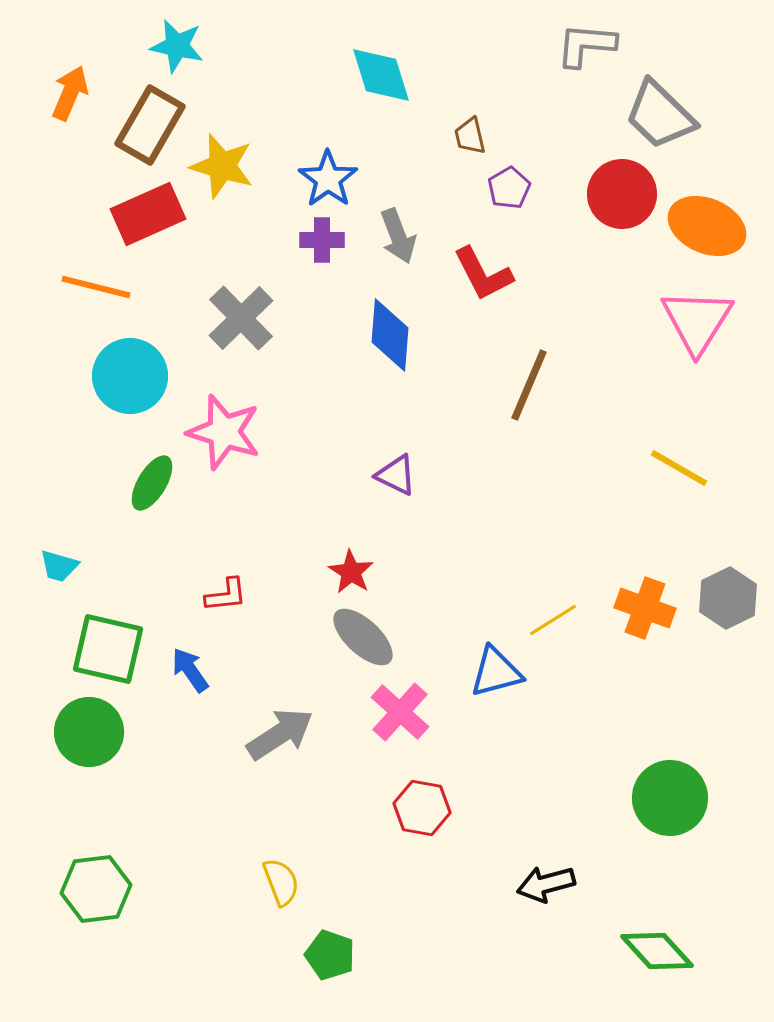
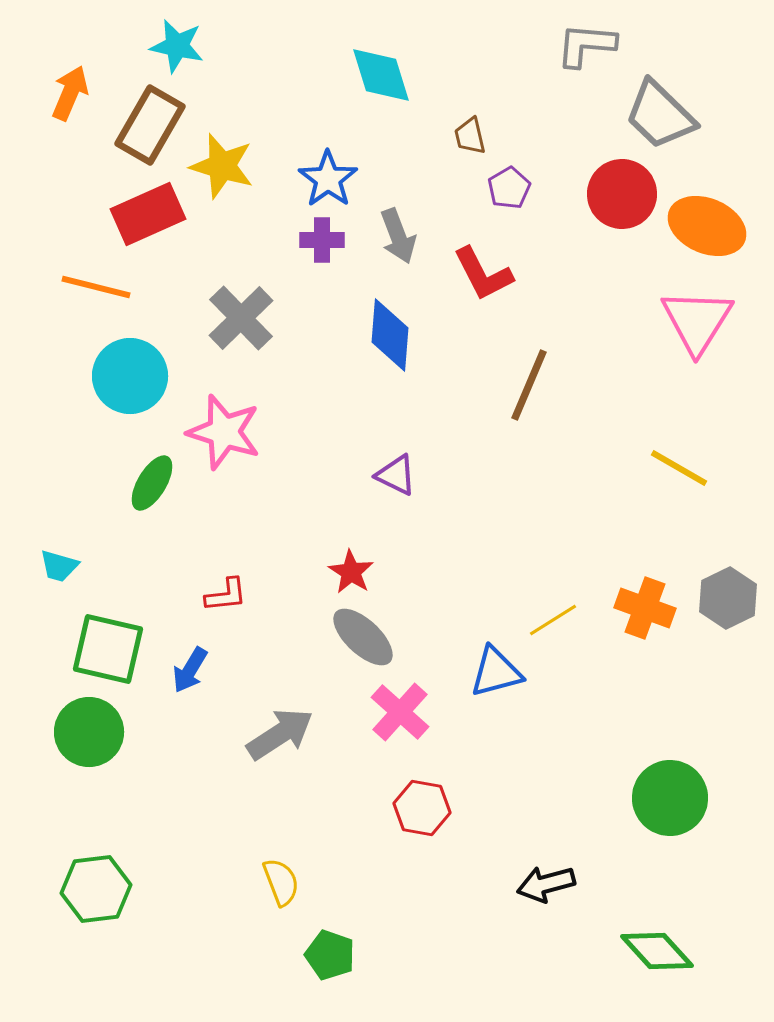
blue arrow at (190, 670): rotated 114 degrees counterclockwise
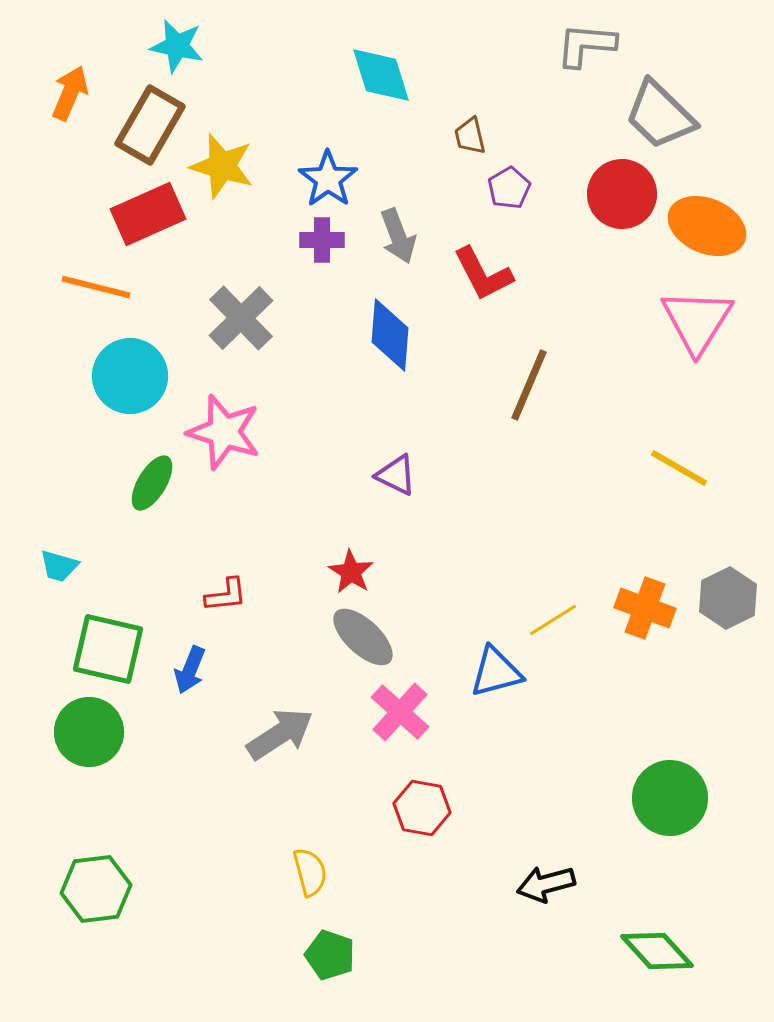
blue arrow at (190, 670): rotated 9 degrees counterclockwise
yellow semicircle at (281, 882): moved 29 px right, 10 px up; rotated 6 degrees clockwise
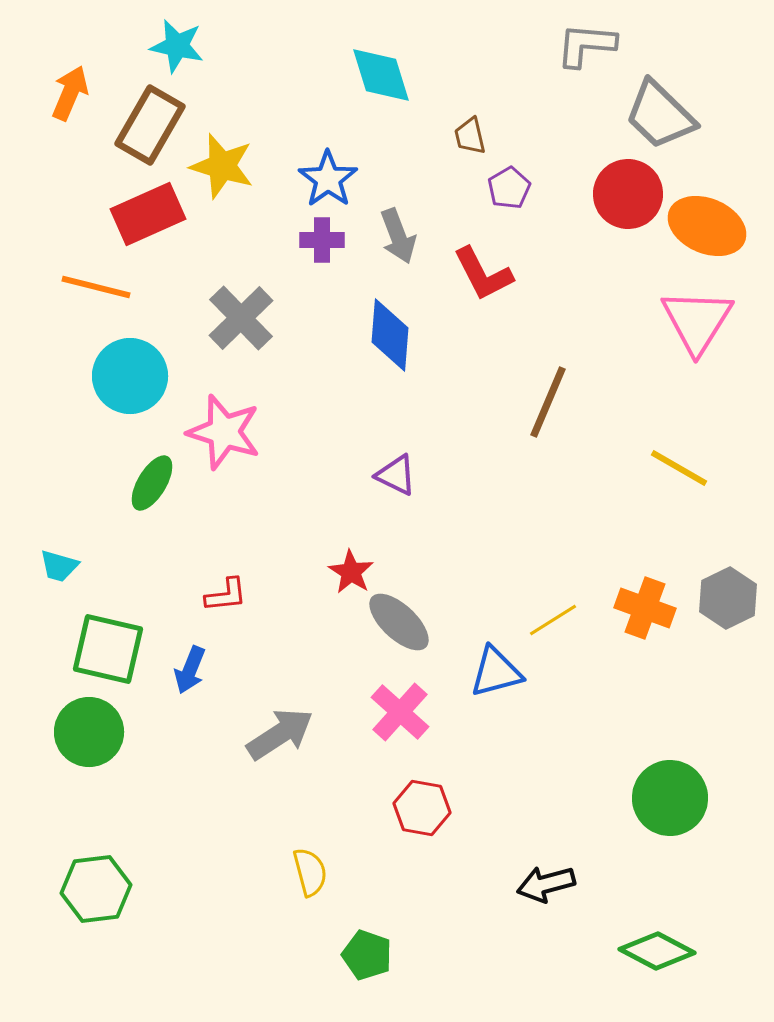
red circle at (622, 194): moved 6 px right
brown line at (529, 385): moved 19 px right, 17 px down
gray ellipse at (363, 637): moved 36 px right, 15 px up
green diamond at (657, 951): rotated 20 degrees counterclockwise
green pentagon at (330, 955): moved 37 px right
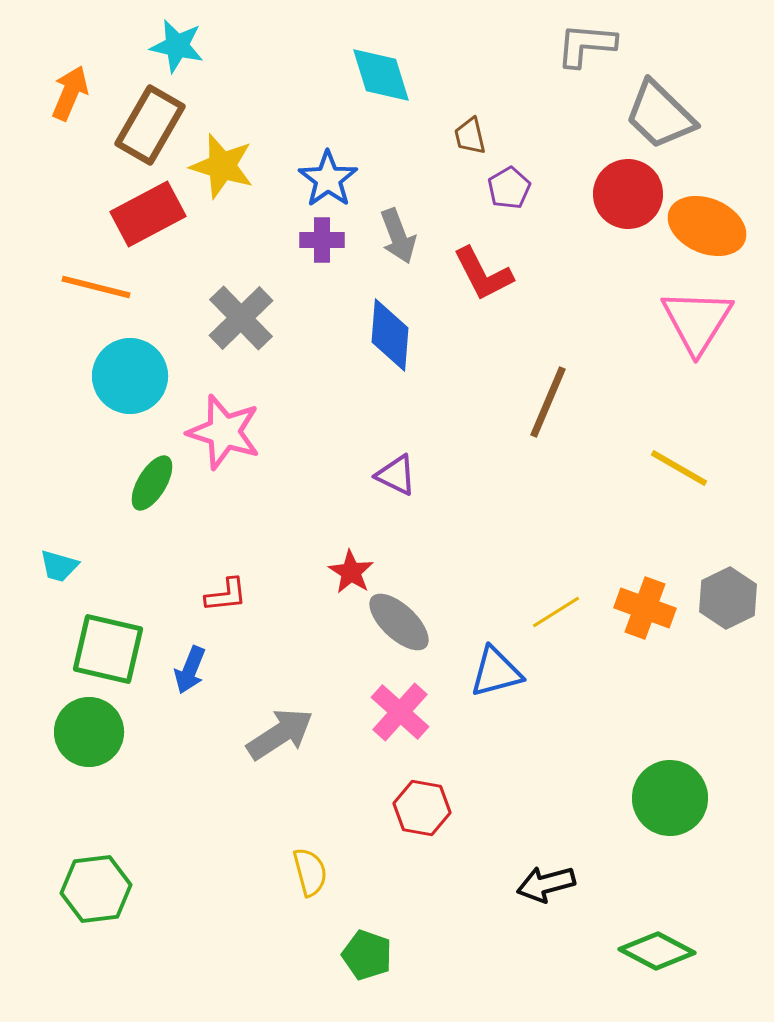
red rectangle at (148, 214): rotated 4 degrees counterclockwise
yellow line at (553, 620): moved 3 px right, 8 px up
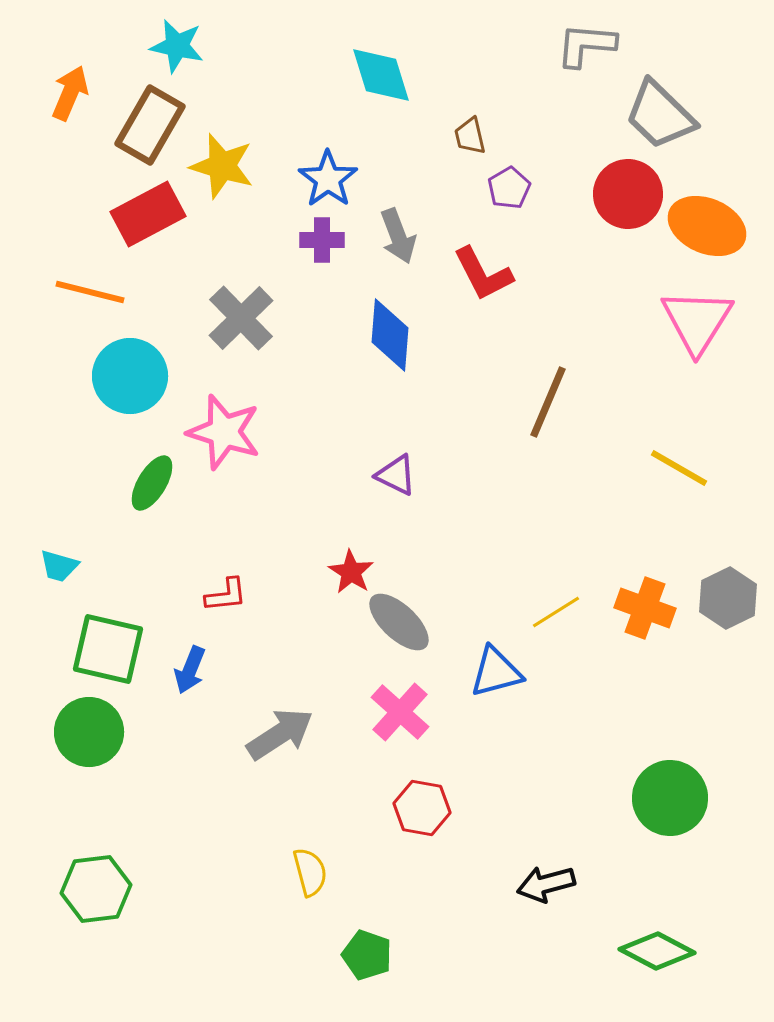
orange line at (96, 287): moved 6 px left, 5 px down
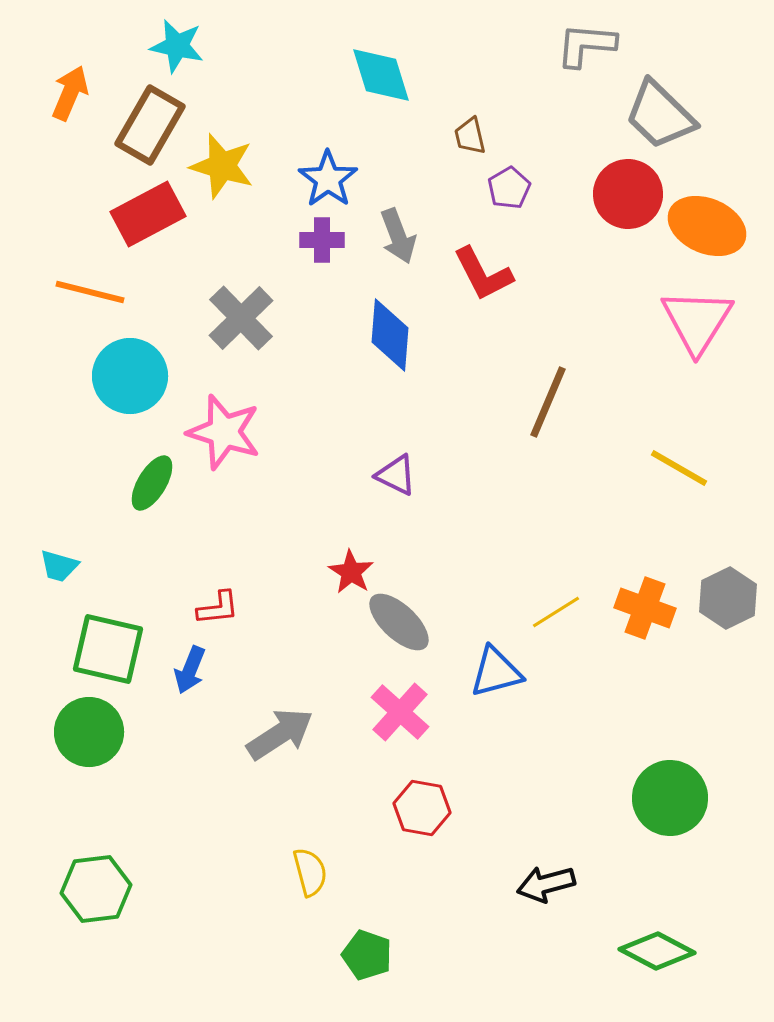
red L-shape at (226, 595): moved 8 px left, 13 px down
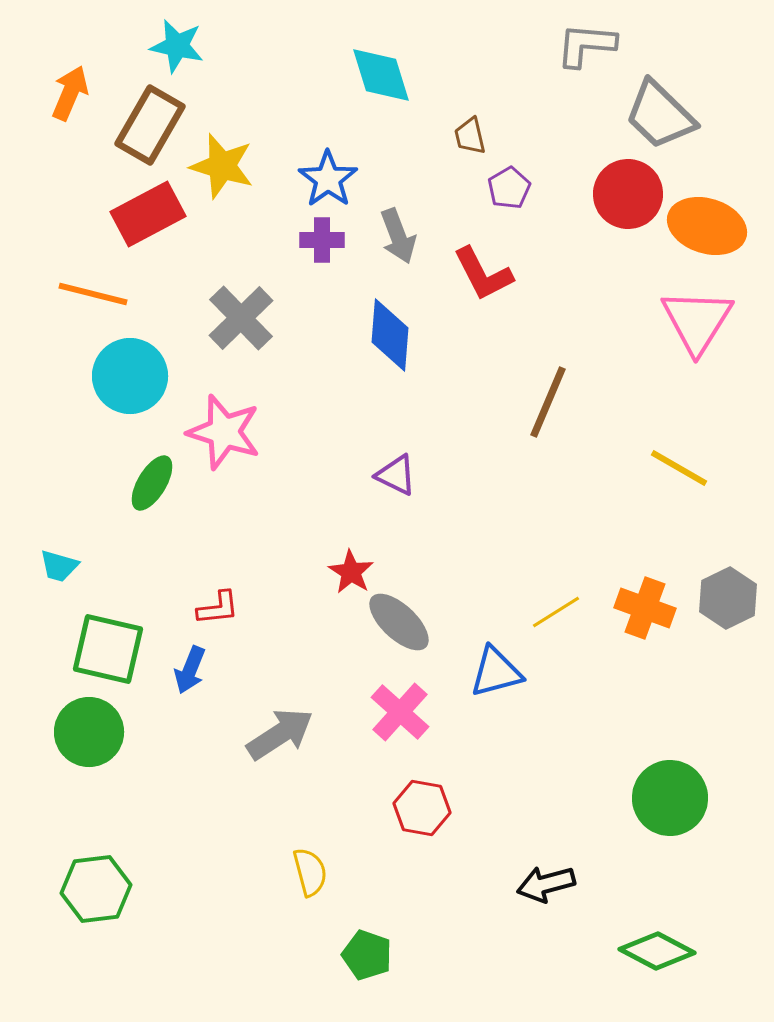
orange ellipse at (707, 226): rotated 6 degrees counterclockwise
orange line at (90, 292): moved 3 px right, 2 px down
